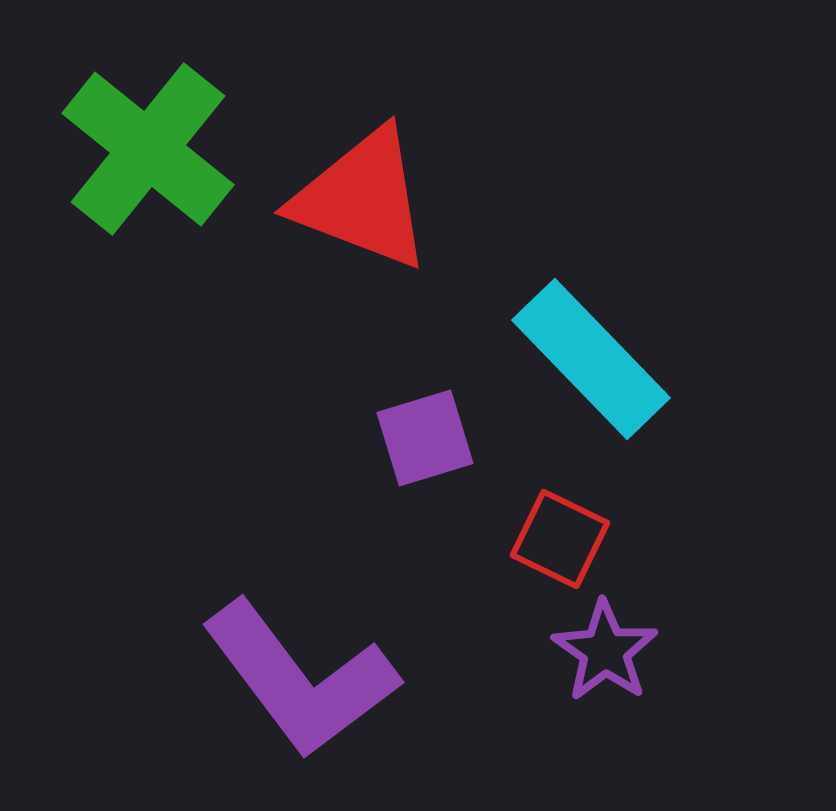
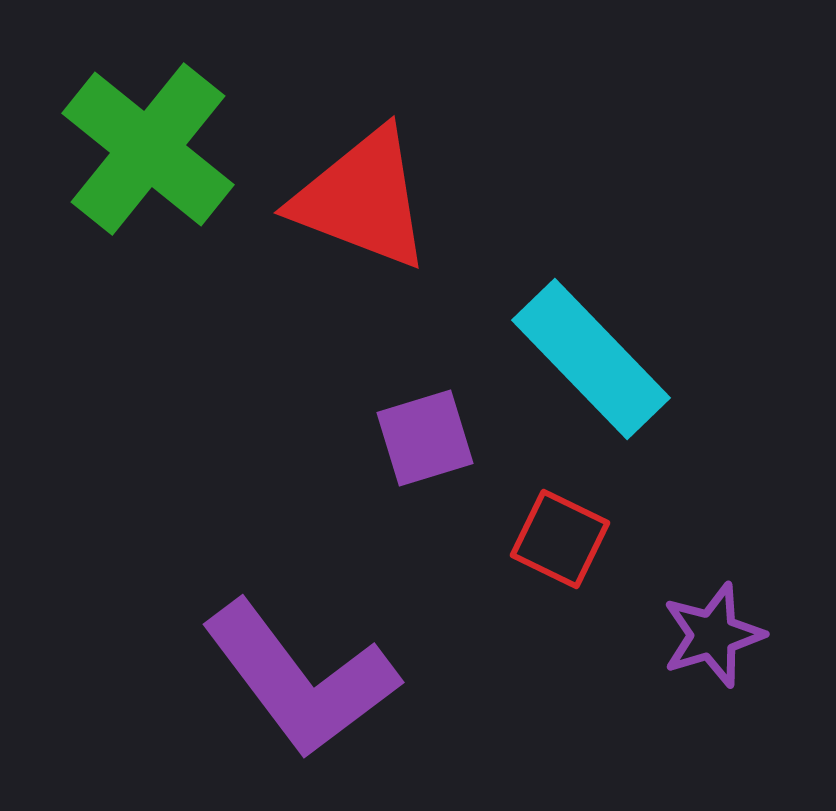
purple star: moved 108 px right, 16 px up; rotated 20 degrees clockwise
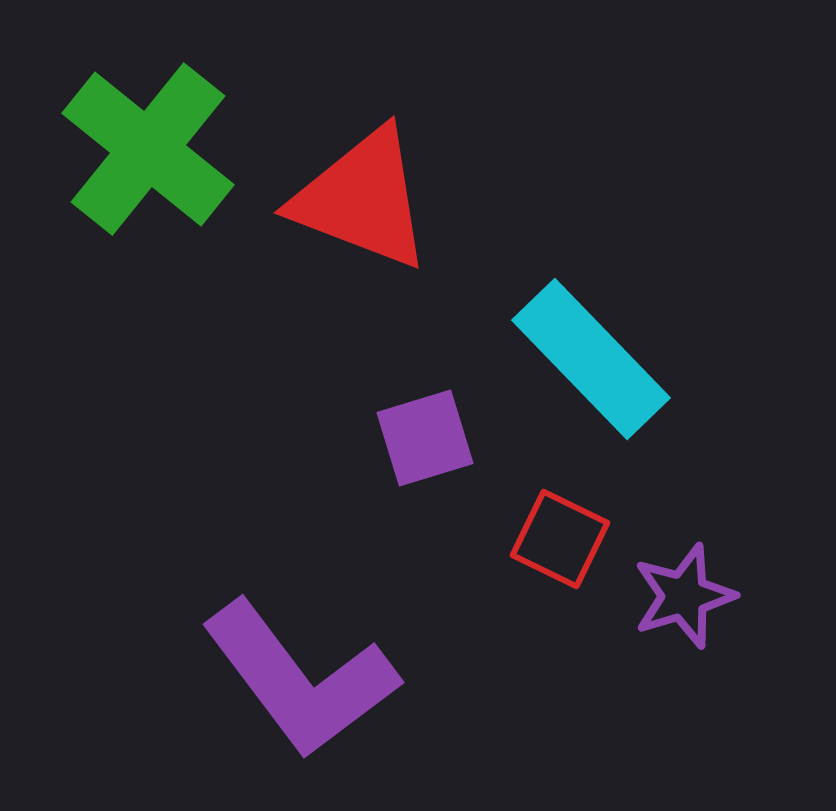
purple star: moved 29 px left, 39 px up
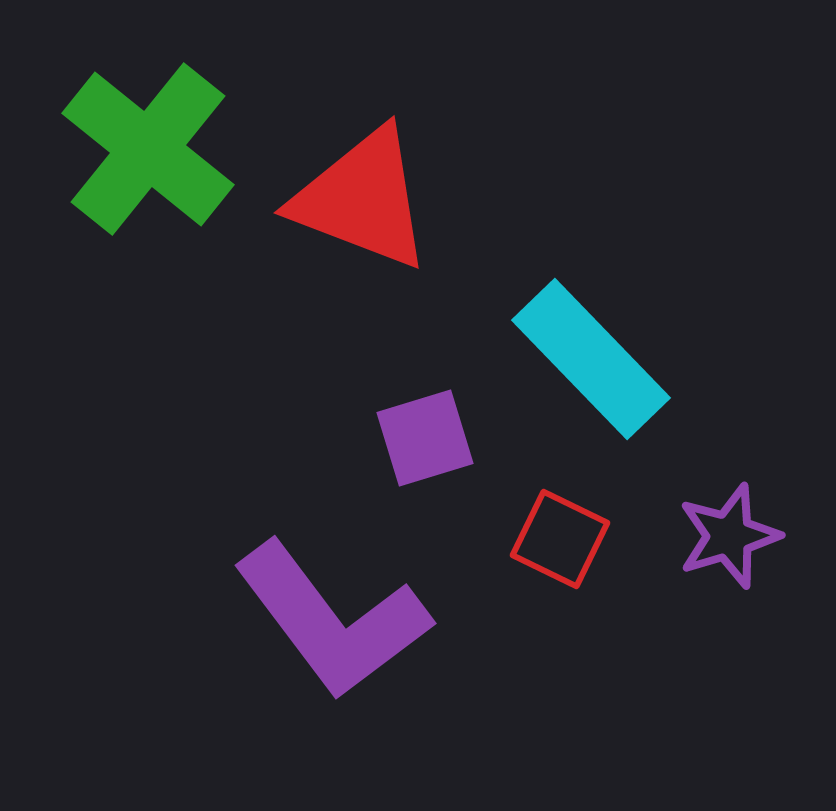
purple star: moved 45 px right, 60 px up
purple L-shape: moved 32 px right, 59 px up
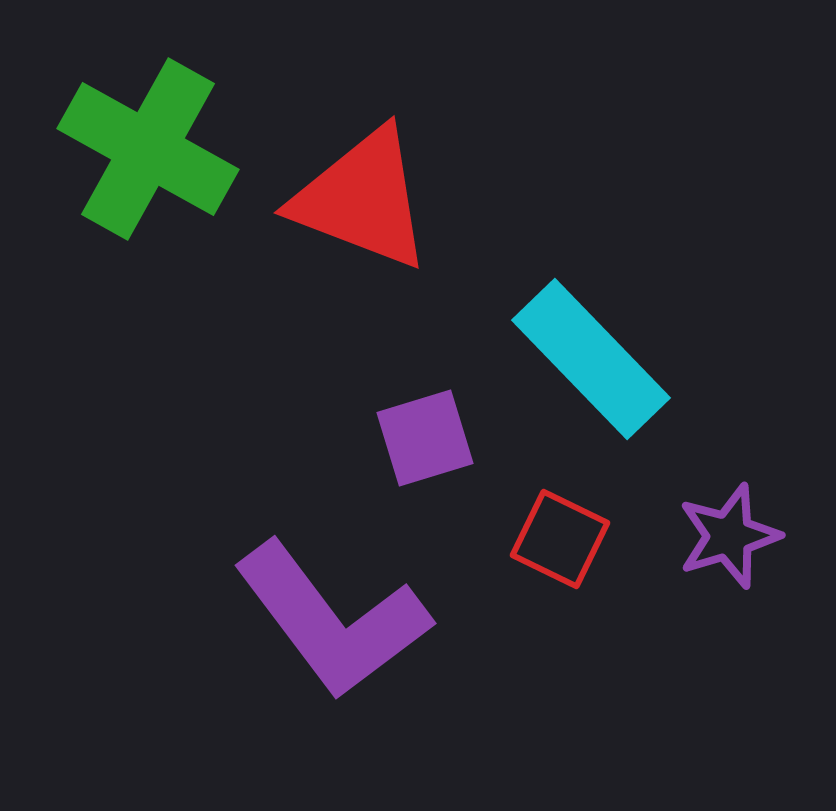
green cross: rotated 10 degrees counterclockwise
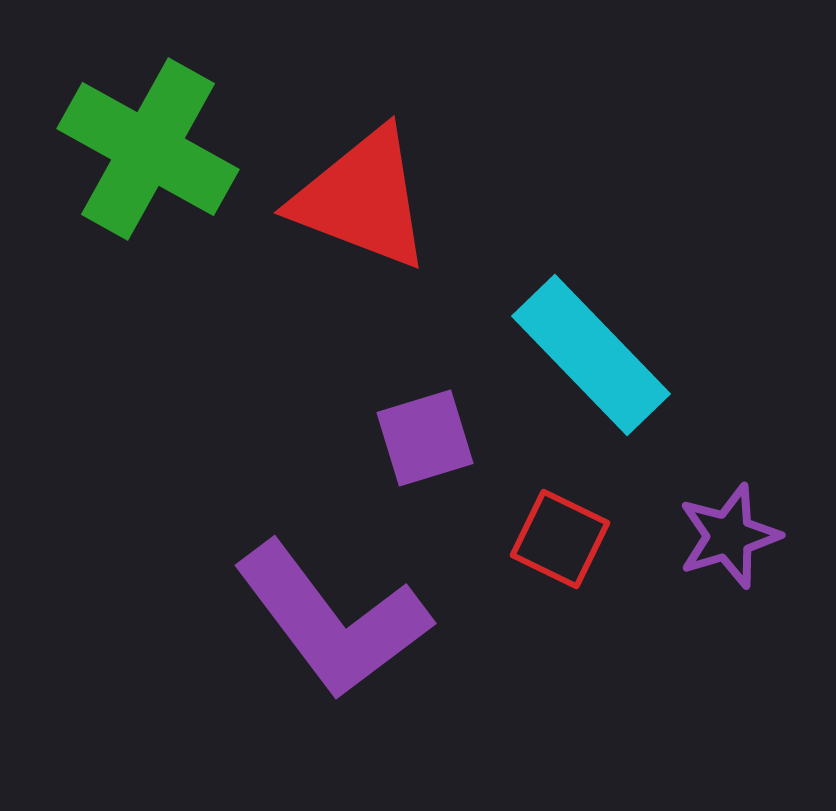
cyan rectangle: moved 4 px up
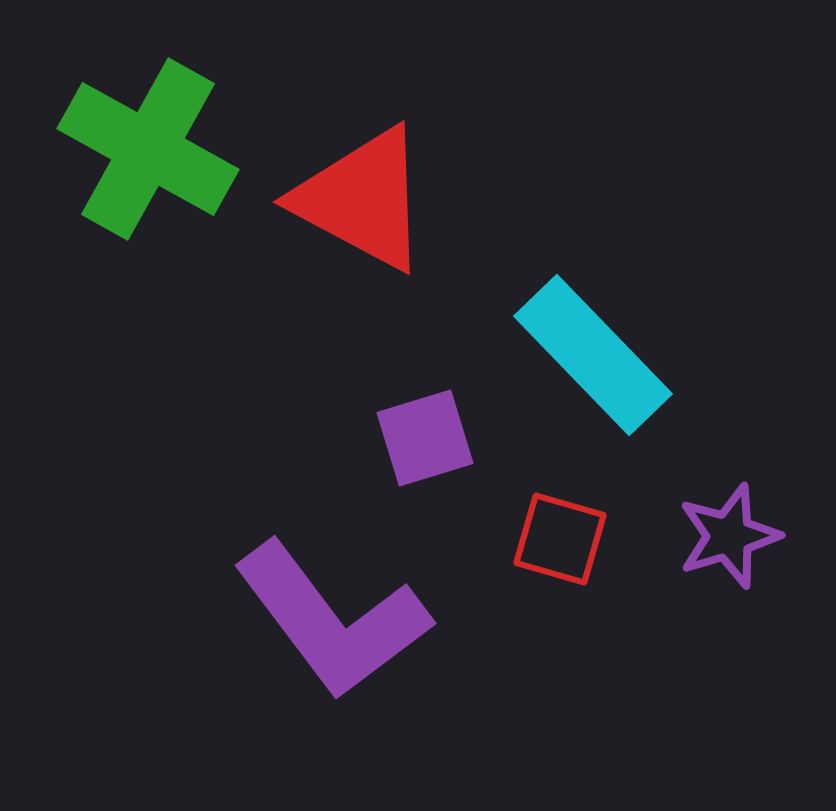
red triangle: rotated 7 degrees clockwise
cyan rectangle: moved 2 px right
red square: rotated 10 degrees counterclockwise
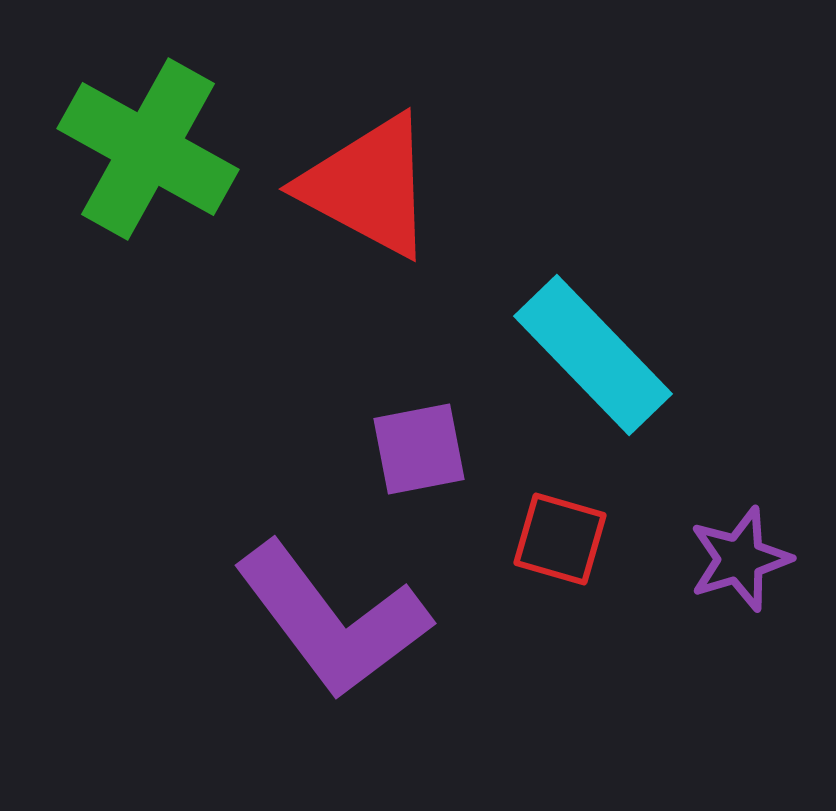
red triangle: moved 6 px right, 13 px up
purple square: moved 6 px left, 11 px down; rotated 6 degrees clockwise
purple star: moved 11 px right, 23 px down
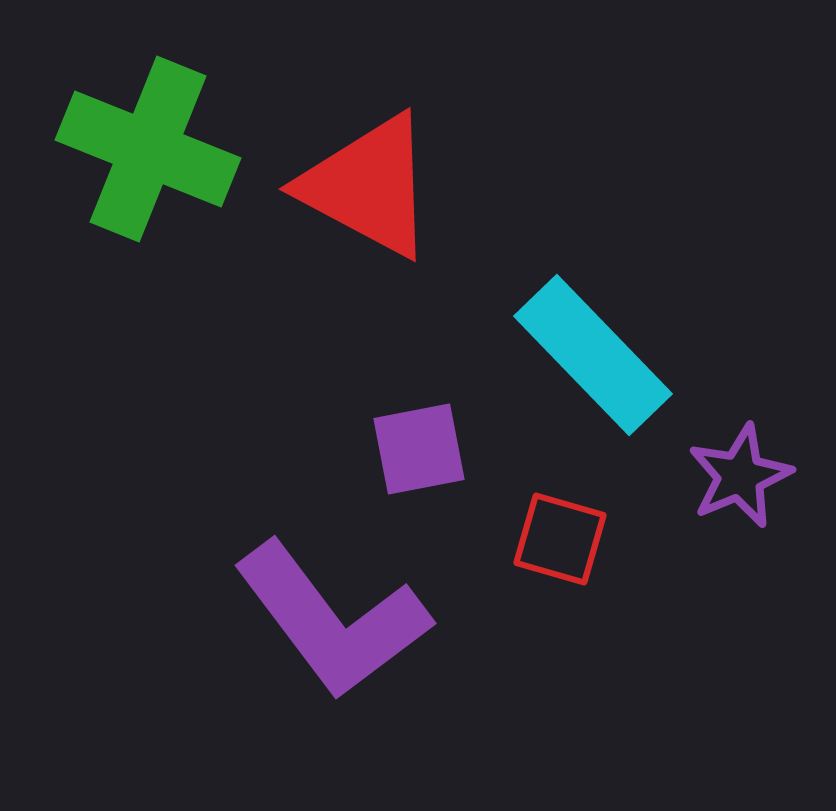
green cross: rotated 7 degrees counterclockwise
purple star: moved 83 px up; rotated 6 degrees counterclockwise
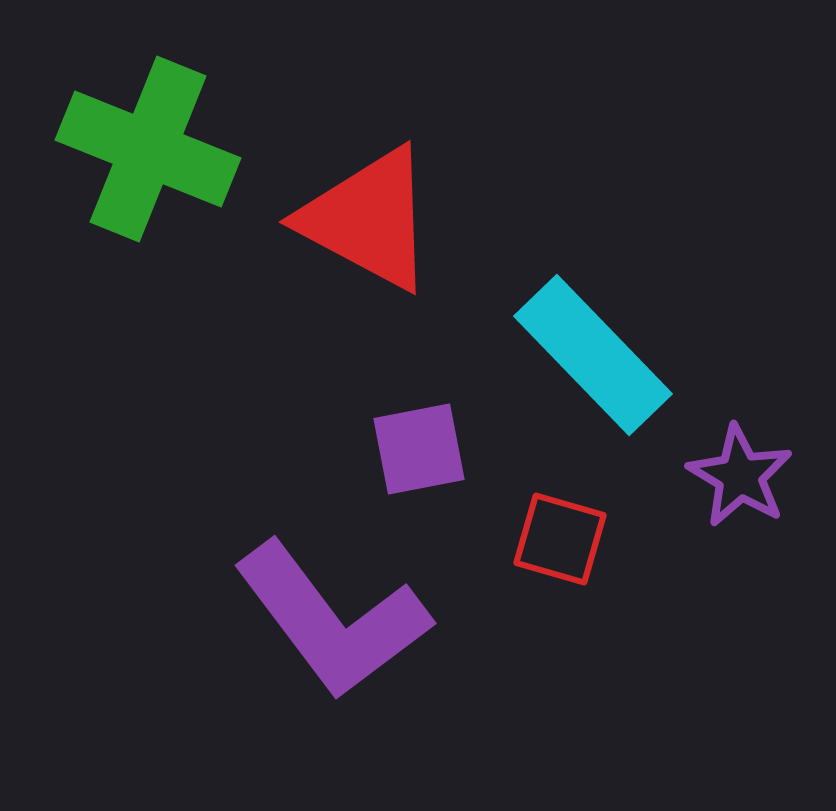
red triangle: moved 33 px down
purple star: rotated 18 degrees counterclockwise
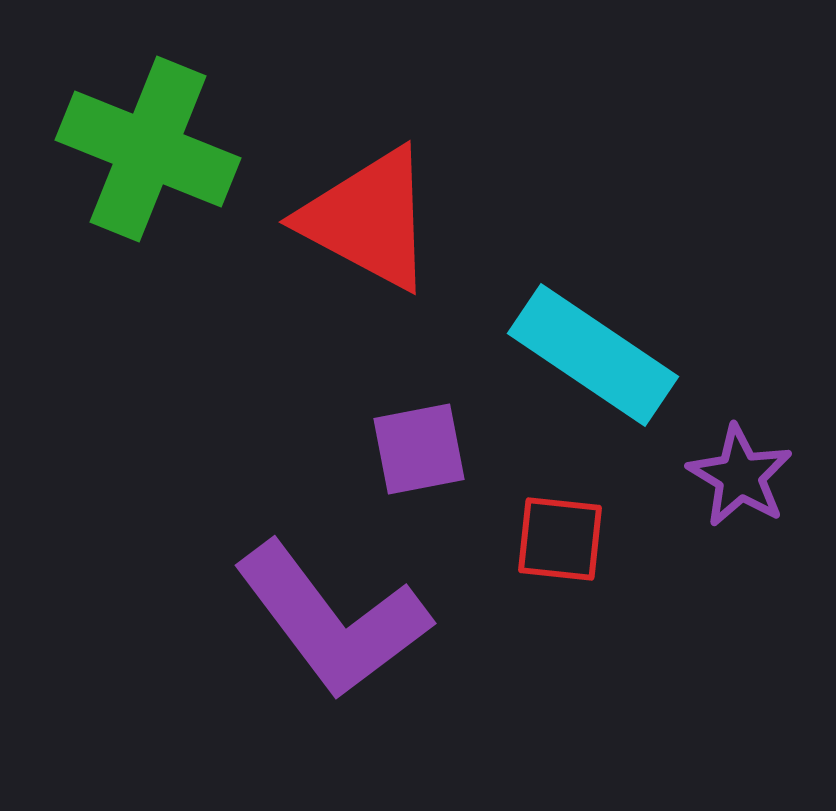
cyan rectangle: rotated 12 degrees counterclockwise
red square: rotated 10 degrees counterclockwise
